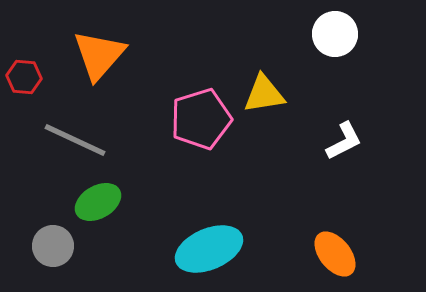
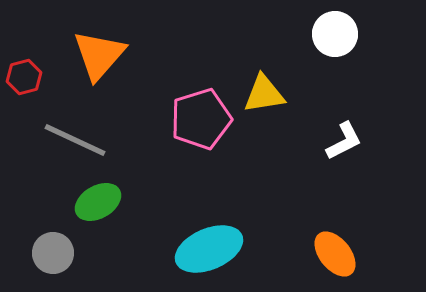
red hexagon: rotated 20 degrees counterclockwise
gray circle: moved 7 px down
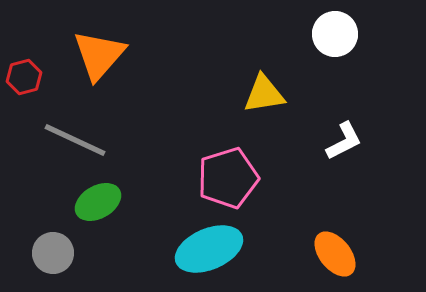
pink pentagon: moved 27 px right, 59 px down
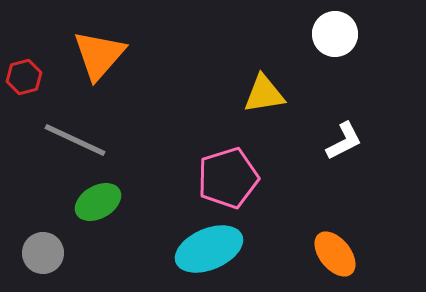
gray circle: moved 10 px left
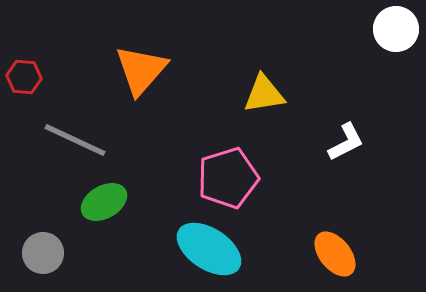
white circle: moved 61 px right, 5 px up
orange triangle: moved 42 px right, 15 px down
red hexagon: rotated 20 degrees clockwise
white L-shape: moved 2 px right, 1 px down
green ellipse: moved 6 px right
cyan ellipse: rotated 56 degrees clockwise
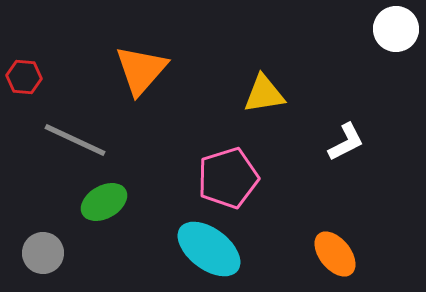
cyan ellipse: rotated 4 degrees clockwise
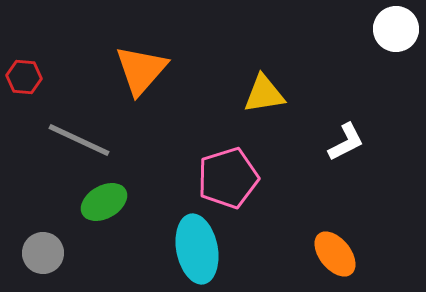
gray line: moved 4 px right
cyan ellipse: moved 12 px left; rotated 42 degrees clockwise
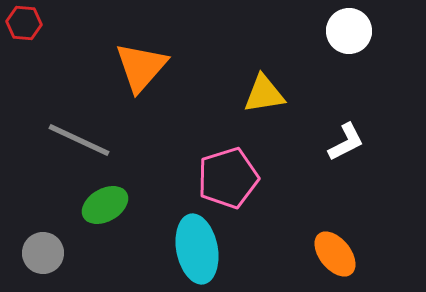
white circle: moved 47 px left, 2 px down
orange triangle: moved 3 px up
red hexagon: moved 54 px up
green ellipse: moved 1 px right, 3 px down
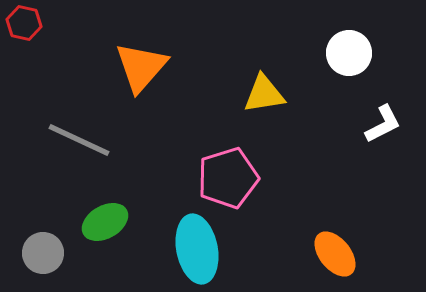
red hexagon: rotated 8 degrees clockwise
white circle: moved 22 px down
white L-shape: moved 37 px right, 18 px up
green ellipse: moved 17 px down
